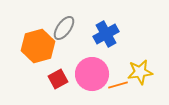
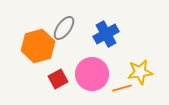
orange line: moved 4 px right, 3 px down
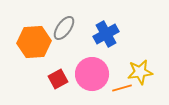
orange hexagon: moved 4 px left, 4 px up; rotated 12 degrees clockwise
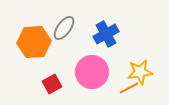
pink circle: moved 2 px up
red square: moved 6 px left, 5 px down
orange line: moved 7 px right; rotated 12 degrees counterclockwise
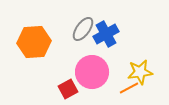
gray ellipse: moved 19 px right, 1 px down
red square: moved 16 px right, 5 px down
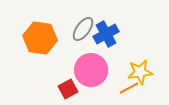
orange hexagon: moved 6 px right, 4 px up; rotated 12 degrees clockwise
pink circle: moved 1 px left, 2 px up
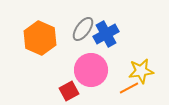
orange hexagon: rotated 16 degrees clockwise
yellow star: moved 1 px right, 1 px up
red square: moved 1 px right, 2 px down
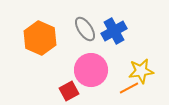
gray ellipse: moved 2 px right; rotated 70 degrees counterclockwise
blue cross: moved 8 px right, 3 px up
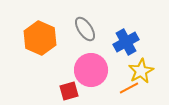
blue cross: moved 12 px right, 11 px down
yellow star: rotated 20 degrees counterclockwise
red square: rotated 12 degrees clockwise
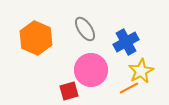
orange hexagon: moved 4 px left
